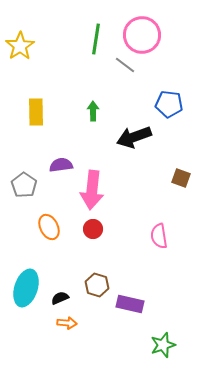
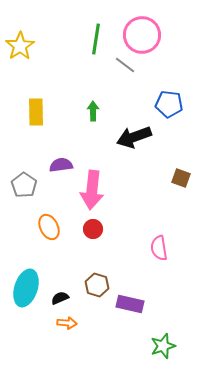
pink semicircle: moved 12 px down
green star: moved 1 px down
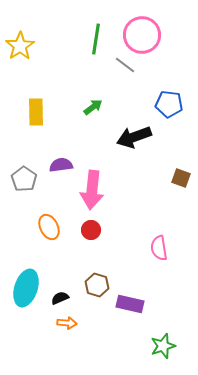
green arrow: moved 4 px up; rotated 54 degrees clockwise
gray pentagon: moved 6 px up
red circle: moved 2 px left, 1 px down
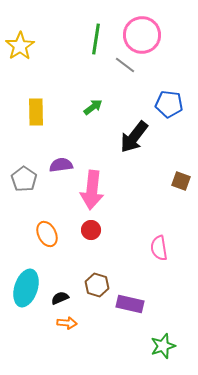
black arrow: rotated 32 degrees counterclockwise
brown square: moved 3 px down
orange ellipse: moved 2 px left, 7 px down
